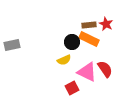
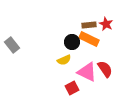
gray rectangle: rotated 63 degrees clockwise
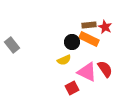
red star: moved 1 px left, 3 px down
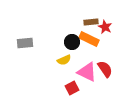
brown rectangle: moved 2 px right, 3 px up
gray rectangle: moved 13 px right, 2 px up; rotated 56 degrees counterclockwise
